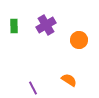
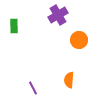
purple cross: moved 12 px right, 10 px up
orange semicircle: rotated 119 degrees counterclockwise
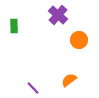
purple cross: rotated 18 degrees counterclockwise
orange semicircle: rotated 49 degrees clockwise
purple line: rotated 16 degrees counterclockwise
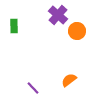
orange circle: moved 2 px left, 9 px up
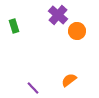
green rectangle: rotated 16 degrees counterclockwise
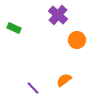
green rectangle: moved 2 px down; rotated 48 degrees counterclockwise
orange circle: moved 9 px down
orange semicircle: moved 5 px left
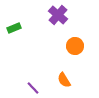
green rectangle: rotated 48 degrees counterclockwise
orange circle: moved 2 px left, 6 px down
orange semicircle: rotated 84 degrees counterclockwise
